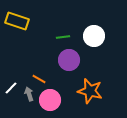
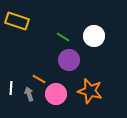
green line: rotated 40 degrees clockwise
white line: rotated 40 degrees counterclockwise
pink circle: moved 6 px right, 6 px up
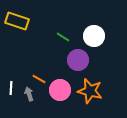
purple circle: moved 9 px right
pink circle: moved 4 px right, 4 px up
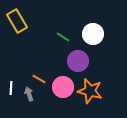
yellow rectangle: rotated 40 degrees clockwise
white circle: moved 1 px left, 2 px up
purple circle: moved 1 px down
pink circle: moved 3 px right, 3 px up
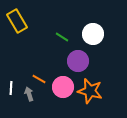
green line: moved 1 px left
